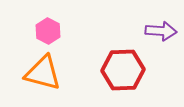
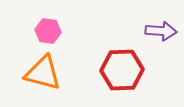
pink hexagon: rotated 20 degrees counterclockwise
red hexagon: moved 1 px left
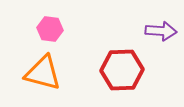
pink hexagon: moved 2 px right, 2 px up
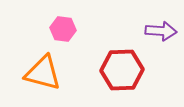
pink hexagon: moved 13 px right
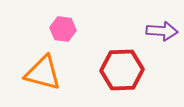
purple arrow: moved 1 px right
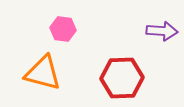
red hexagon: moved 8 px down
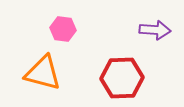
purple arrow: moved 7 px left, 1 px up
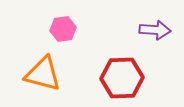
pink hexagon: rotated 15 degrees counterclockwise
orange triangle: moved 1 px down
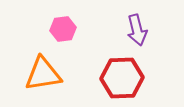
purple arrow: moved 18 px left; rotated 72 degrees clockwise
orange triangle: rotated 24 degrees counterclockwise
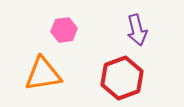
pink hexagon: moved 1 px right, 1 px down
red hexagon: rotated 18 degrees counterclockwise
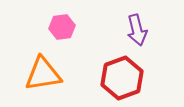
pink hexagon: moved 2 px left, 3 px up
